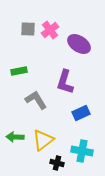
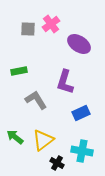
pink cross: moved 1 px right, 6 px up
green arrow: rotated 36 degrees clockwise
black cross: rotated 16 degrees clockwise
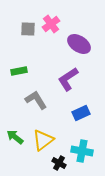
purple L-shape: moved 3 px right, 3 px up; rotated 40 degrees clockwise
black cross: moved 2 px right
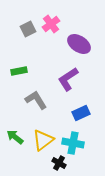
gray square: rotated 28 degrees counterclockwise
cyan cross: moved 9 px left, 8 px up
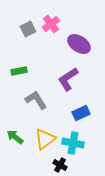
yellow triangle: moved 2 px right, 1 px up
black cross: moved 1 px right, 2 px down
